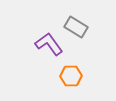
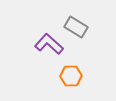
purple L-shape: rotated 12 degrees counterclockwise
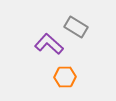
orange hexagon: moved 6 px left, 1 px down
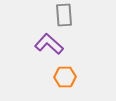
gray rectangle: moved 12 px left, 12 px up; rotated 55 degrees clockwise
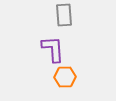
purple L-shape: moved 4 px right, 5 px down; rotated 44 degrees clockwise
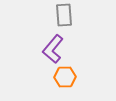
purple L-shape: rotated 136 degrees counterclockwise
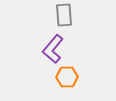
orange hexagon: moved 2 px right
